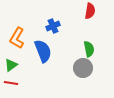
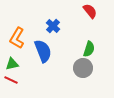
red semicircle: rotated 49 degrees counterclockwise
blue cross: rotated 24 degrees counterclockwise
green semicircle: rotated 28 degrees clockwise
green triangle: moved 1 px right, 1 px up; rotated 24 degrees clockwise
red line: moved 3 px up; rotated 16 degrees clockwise
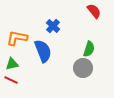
red semicircle: moved 4 px right
orange L-shape: rotated 70 degrees clockwise
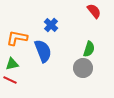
blue cross: moved 2 px left, 1 px up
red line: moved 1 px left
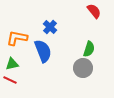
blue cross: moved 1 px left, 2 px down
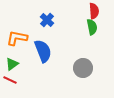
red semicircle: rotated 35 degrees clockwise
blue cross: moved 3 px left, 7 px up
green semicircle: moved 3 px right, 22 px up; rotated 28 degrees counterclockwise
green triangle: rotated 24 degrees counterclockwise
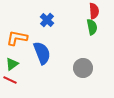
blue semicircle: moved 1 px left, 2 px down
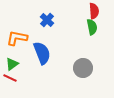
red line: moved 2 px up
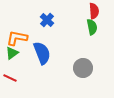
green triangle: moved 11 px up
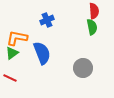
blue cross: rotated 24 degrees clockwise
